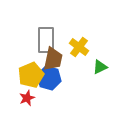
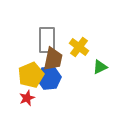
gray rectangle: moved 1 px right
blue hexagon: rotated 20 degrees counterclockwise
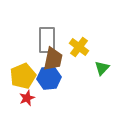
green triangle: moved 2 px right, 1 px down; rotated 21 degrees counterclockwise
yellow pentagon: moved 8 px left, 1 px down
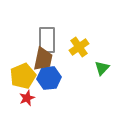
yellow cross: rotated 18 degrees clockwise
brown trapezoid: moved 10 px left
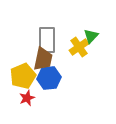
green triangle: moved 11 px left, 32 px up
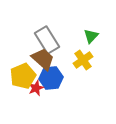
gray rectangle: rotated 32 degrees counterclockwise
yellow cross: moved 4 px right, 13 px down
brown trapezoid: rotated 60 degrees counterclockwise
blue hexagon: moved 2 px right
red star: moved 9 px right, 10 px up
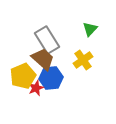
green triangle: moved 1 px left, 7 px up
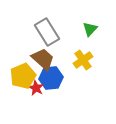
gray rectangle: moved 8 px up
red star: rotated 21 degrees counterclockwise
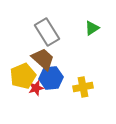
green triangle: moved 2 px right, 1 px up; rotated 14 degrees clockwise
yellow cross: moved 27 px down; rotated 24 degrees clockwise
red star: rotated 28 degrees clockwise
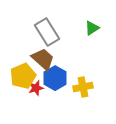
blue hexagon: moved 4 px right; rotated 25 degrees counterclockwise
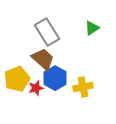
yellow pentagon: moved 6 px left, 3 px down
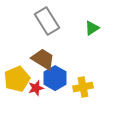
gray rectangle: moved 11 px up
brown trapezoid: rotated 10 degrees counterclockwise
